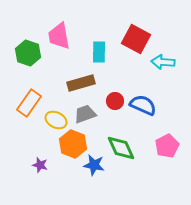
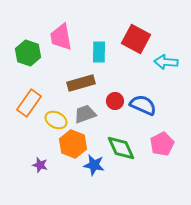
pink trapezoid: moved 2 px right, 1 px down
cyan arrow: moved 3 px right
pink pentagon: moved 5 px left, 2 px up
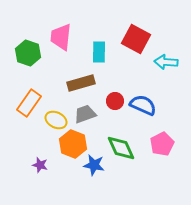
pink trapezoid: rotated 16 degrees clockwise
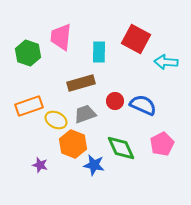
orange rectangle: moved 3 px down; rotated 36 degrees clockwise
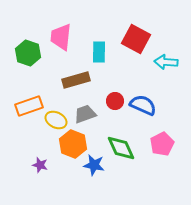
brown rectangle: moved 5 px left, 3 px up
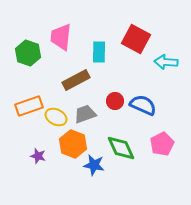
brown rectangle: rotated 12 degrees counterclockwise
yellow ellipse: moved 3 px up
purple star: moved 2 px left, 9 px up
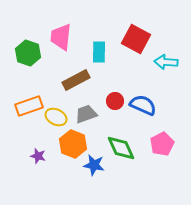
gray trapezoid: moved 1 px right
